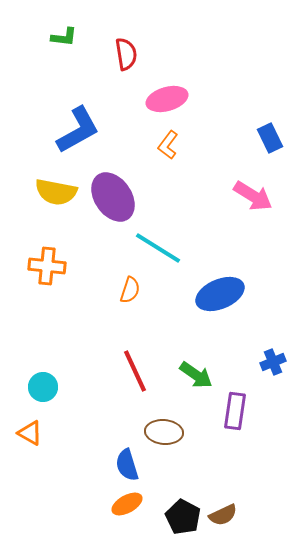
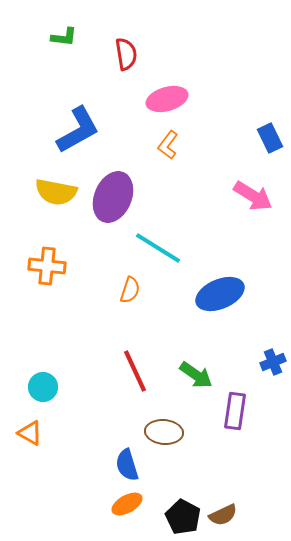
purple ellipse: rotated 57 degrees clockwise
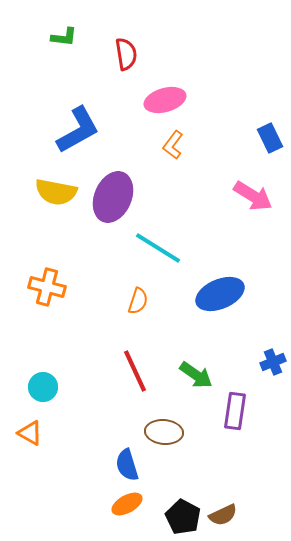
pink ellipse: moved 2 px left, 1 px down
orange L-shape: moved 5 px right
orange cross: moved 21 px down; rotated 9 degrees clockwise
orange semicircle: moved 8 px right, 11 px down
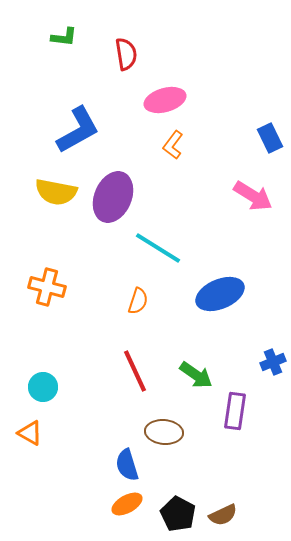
black pentagon: moved 5 px left, 3 px up
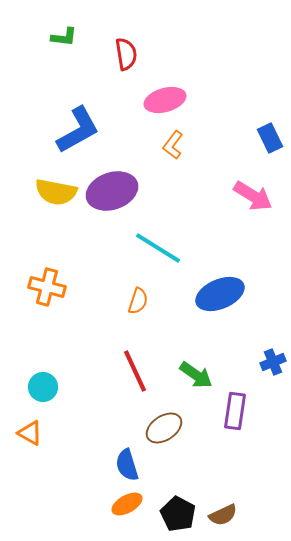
purple ellipse: moved 1 px left, 6 px up; rotated 48 degrees clockwise
brown ellipse: moved 4 px up; rotated 39 degrees counterclockwise
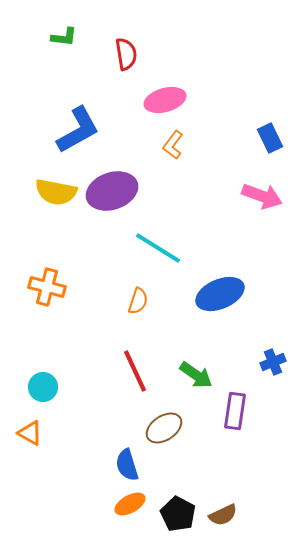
pink arrow: moved 9 px right; rotated 12 degrees counterclockwise
orange ellipse: moved 3 px right
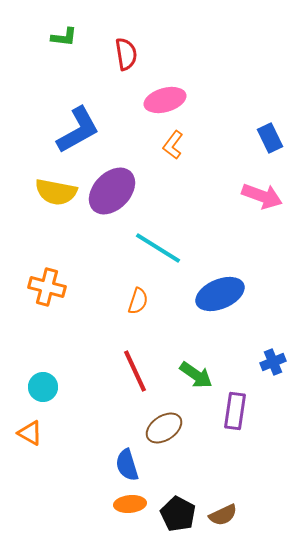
purple ellipse: rotated 27 degrees counterclockwise
orange ellipse: rotated 24 degrees clockwise
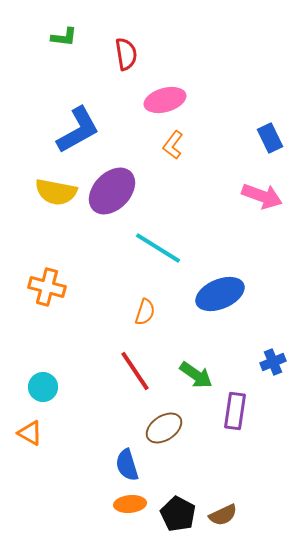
orange semicircle: moved 7 px right, 11 px down
red line: rotated 9 degrees counterclockwise
